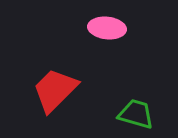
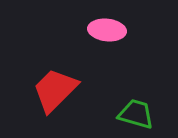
pink ellipse: moved 2 px down
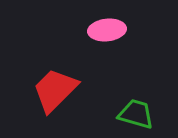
pink ellipse: rotated 12 degrees counterclockwise
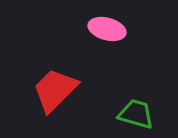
pink ellipse: moved 1 px up; rotated 21 degrees clockwise
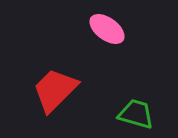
pink ellipse: rotated 21 degrees clockwise
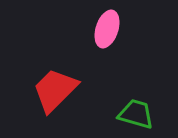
pink ellipse: rotated 72 degrees clockwise
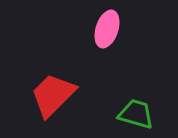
red trapezoid: moved 2 px left, 5 px down
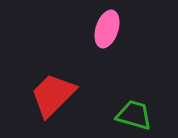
green trapezoid: moved 2 px left, 1 px down
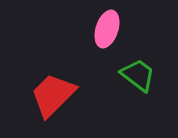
green trapezoid: moved 4 px right, 40 px up; rotated 21 degrees clockwise
